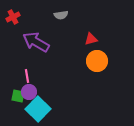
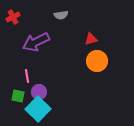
purple arrow: rotated 56 degrees counterclockwise
purple circle: moved 10 px right
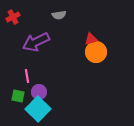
gray semicircle: moved 2 px left
orange circle: moved 1 px left, 9 px up
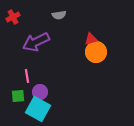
purple circle: moved 1 px right
green square: rotated 16 degrees counterclockwise
cyan square: rotated 15 degrees counterclockwise
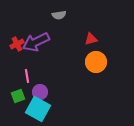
red cross: moved 4 px right, 27 px down
orange circle: moved 10 px down
green square: rotated 16 degrees counterclockwise
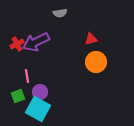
gray semicircle: moved 1 px right, 2 px up
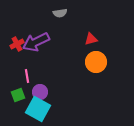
green square: moved 1 px up
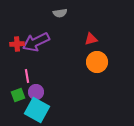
red cross: rotated 24 degrees clockwise
orange circle: moved 1 px right
purple circle: moved 4 px left
cyan square: moved 1 px left, 1 px down
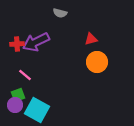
gray semicircle: rotated 24 degrees clockwise
pink line: moved 2 px left, 1 px up; rotated 40 degrees counterclockwise
purple circle: moved 21 px left, 13 px down
